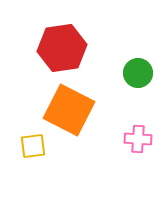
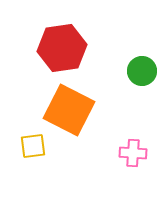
green circle: moved 4 px right, 2 px up
pink cross: moved 5 px left, 14 px down
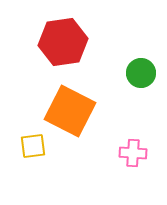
red hexagon: moved 1 px right, 6 px up
green circle: moved 1 px left, 2 px down
orange square: moved 1 px right, 1 px down
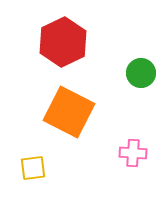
red hexagon: rotated 18 degrees counterclockwise
orange square: moved 1 px left, 1 px down
yellow square: moved 22 px down
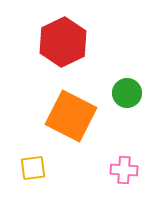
green circle: moved 14 px left, 20 px down
orange square: moved 2 px right, 4 px down
pink cross: moved 9 px left, 17 px down
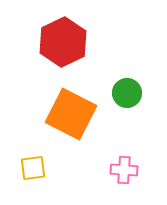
orange square: moved 2 px up
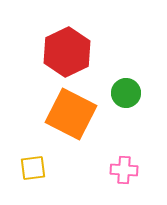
red hexagon: moved 4 px right, 10 px down
green circle: moved 1 px left
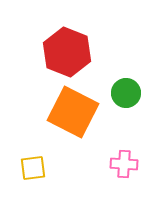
red hexagon: rotated 12 degrees counterclockwise
orange square: moved 2 px right, 2 px up
pink cross: moved 6 px up
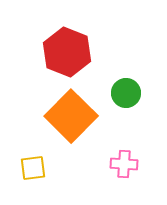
orange square: moved 2 px left, 4 px down; rotated 18 degrees clockwise
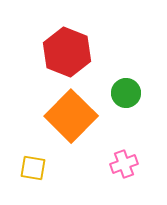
pink cross: rotated 24 degrees counterclockwise
yellow square: rotated 16 degrees clockwise
